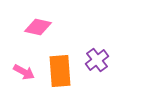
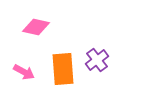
pink diamond: moved 2 px left
orange rectangle: moved 3 px right, 2 px up
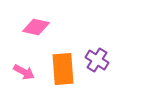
purple cross: rotated 20 degrees counterclockwise
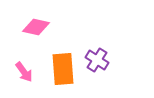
pink arrow: rotated 25 degrees clockwise
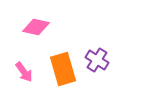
orange rectangle: rotated 12 degrees counterclockwise
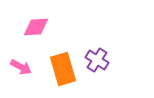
pink diamond: rotated 16 degrees counterclockwise
pink arrow: moved 3 px left, 5 px up; rotated 25 degrees counterclockwise
